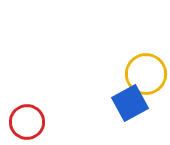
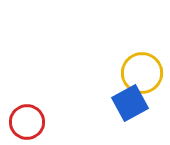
yellow circle: moved 4 px left, 1 px up
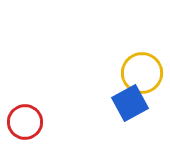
red circle: moved 2 px left
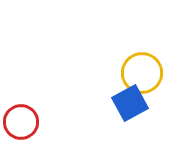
red circle: moved 4 px left
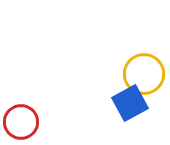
yellow circle: moved 2 px right, 1 px down
